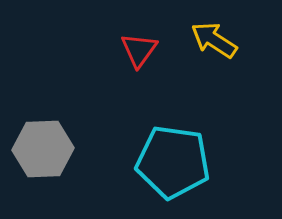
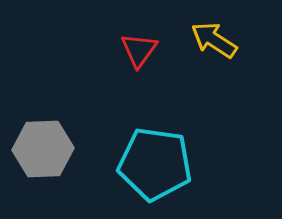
cyan pentagon: moved 18 px left, 2 px down
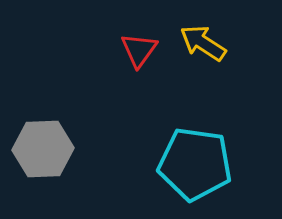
yellow arrow: moved 11 px left, 3 px down
cyan pentagon: moved 40 px right
